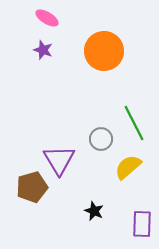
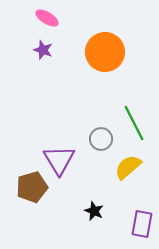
orange circle: moved 1 px right, 1 px down
purple rectangle: rotated 8 degrees clockwise
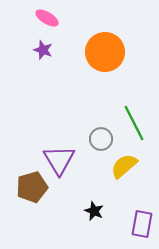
yellow semicircle: moved 4 px left, 1 px up
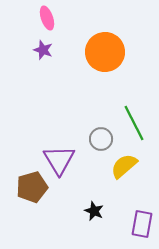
pink ellipse: rotated 40 degrees clockwise
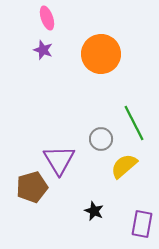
orange circle: moved 4 px left, 2 px down
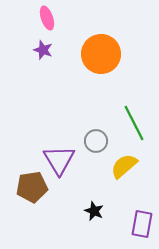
gray circle: moved 5 px left, 2 px down
brown pentagon: rotated 8 degrees clockwise
